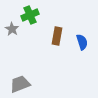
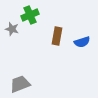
gray star: rotated 16 degrees counterclockwise
blue semicircle: rotated 91 degrees clockwise
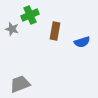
brown rectangle: moved 2 px left, 5 px up
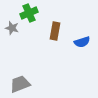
green cross: moved 1 px left, 2 px up
gray star: moved 1 px up
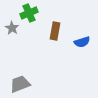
gray star: rotated 16 degrees clockwise
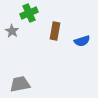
gray star: moved 3 px down
blue semicircle: moved 1 px up
gray trapezoid: rotated 10 degrees clockwise
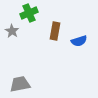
blue semicircle: moved 3 px left
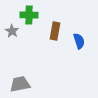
green cross: moved 2 px down; rotated 24 degrees clockwise
blue semicircle: rotated 91 degrees counterclockwise
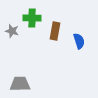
green cross: moved 3 px right, 3 px down
gray star: rotated 16 degrees counterclockwise
gray trapezoid: rotated 10 degrees clockwise
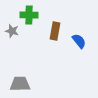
green cross: moved 3 px left, 3 px up
blue semicircle: rotated 21 degrees counterclockwise
